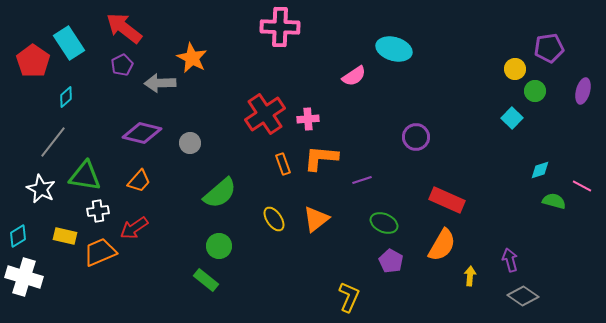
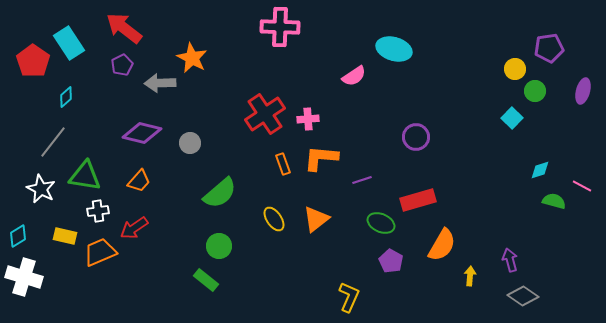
red rectangle at (447, 200): moved 29 px left; rotated 40 degrees counterclockwise
green ellipse at (384, 223): moved 3 px left
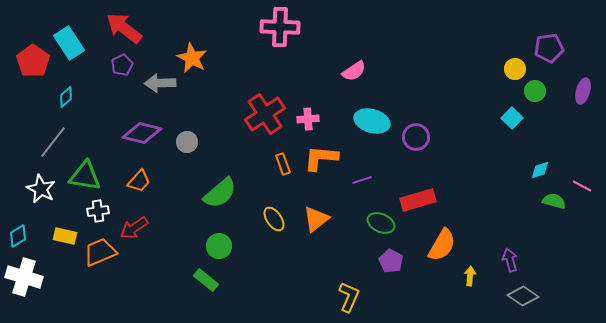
cyan ellipse at (394, 49): moved 22 px left, 72 px down
pink semicircle at (354, 76): moved 5 px up
gray circle at (190, 143): moved 3 px left, 1 px up
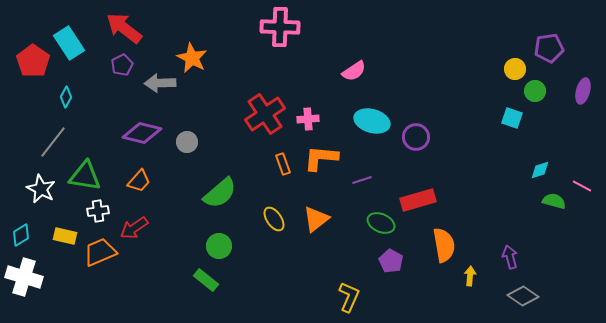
cyan diamond at (66, 97): rotated 20 degrees counterclockwise
cyan square at (512, 118): rotated 25 degrees counterclockwise
cyan diamond at (18, 236): moved 3 px right, 1 px up
orange semicircle at (442, 245): moved 2 px right; rotated 40 degrees counterclockwise
purple arrow at (510, 260): moved 3 px up
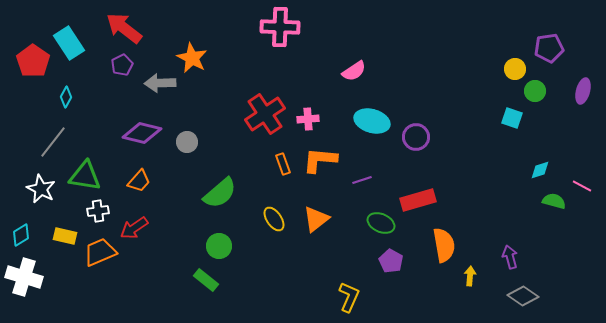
orange L-shape at (321, 158): moved 1 px left, 2 px down
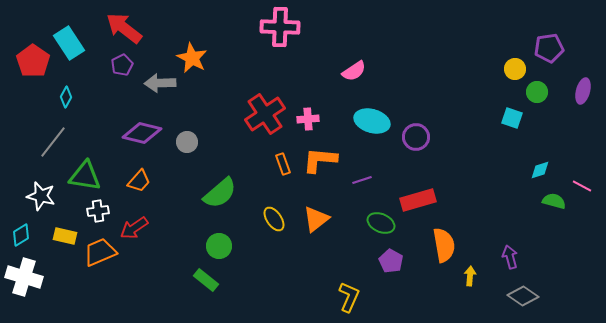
green circle at (535, 91): moved 2 px right, 1 px down
white star at (41, 189): moved 7 px down; rotated 12 degrees counterclockwise
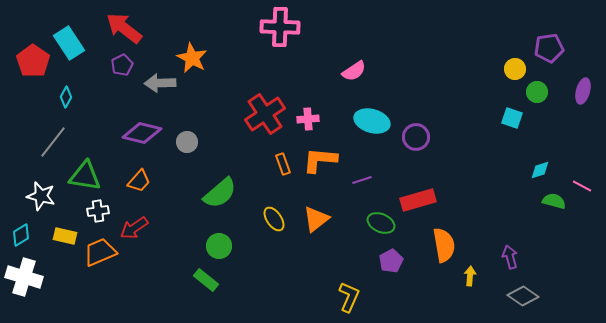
purple pentagon at (391, 261): rotated 15 degrees clockwise
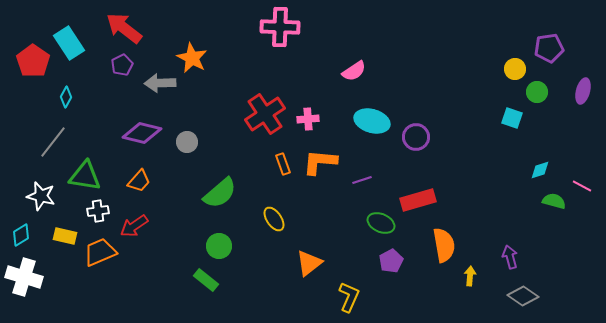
orange L-shape at (320, 160): moved 2 px down
orange triangle at (316, 219): moved 7 px left, 44 px down
red arrow at (134, 228): moved 2 px up
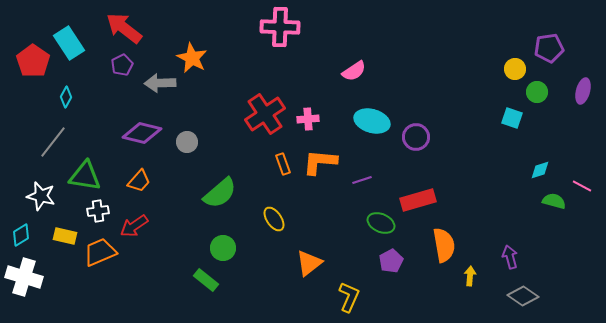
green circle at (219, 246): moved 4 px right, 2 px down
